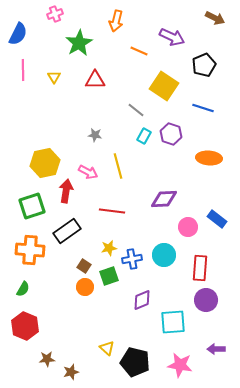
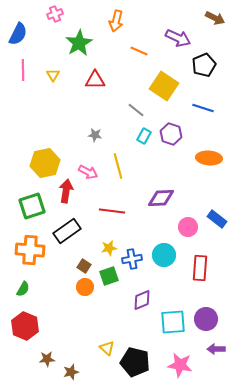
purple arrow at (172, 37): moved 6 px right, 1 px down
yellow triangle at (54, 77): moved 1 px left, 2 px up
purple diamond at (164, 199): moved 3 px left, 1 px up
purple circle at (206, 300): moved 19 px down
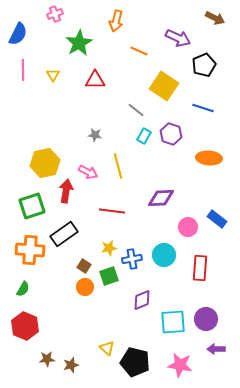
black rectangle at (67, 231): moved 3 px left, 3 px down
brown star at (71, 372): moved 7 px up
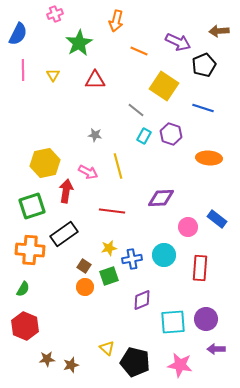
brown arrow at (215, 18): moved 4 px right, 13 px down; rotated 150 degrees clockwise
purple arrow at (178, 38): moved 4 px down
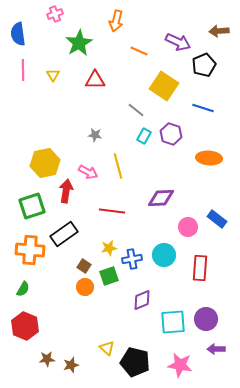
blue semicircle at (18, 34): rotated 145 degrees clockwise
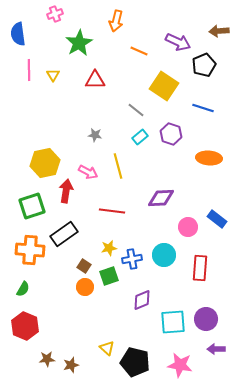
pink line at (23, 70): moved 6 px right
cyan rectangle at (144, 136): moved 4 px left, 1 px down; rotated 21 degrees clockwise
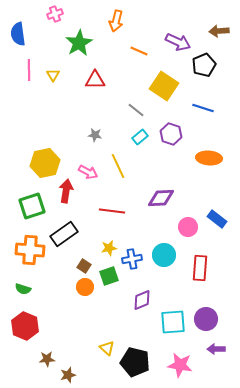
yellow line at (118, 166): rotated 10 degrees counterclockwise
green semicircle at (23, 289): rotated 77 degrees clockwise
brown star at (71, 365): moved 3 px left, 10 px down
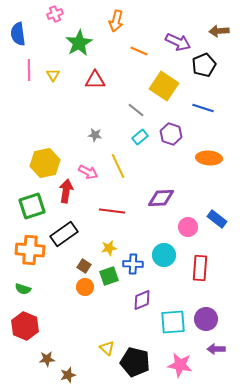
blue cross at (132, 259): moved 1 px right, 5 px down; rotated 12 degrees clockwise
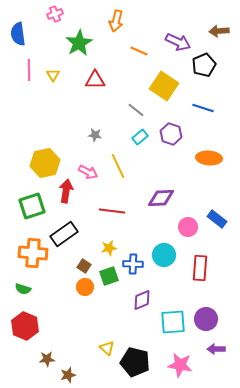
orange cross at (30, 250): moved 3 px right, 3 px down
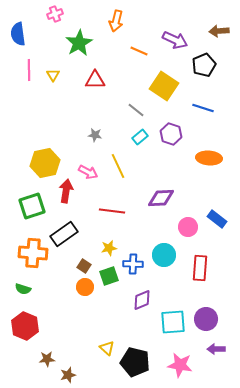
purple arrow at (178, 42): moved 3 px left, 2 px up
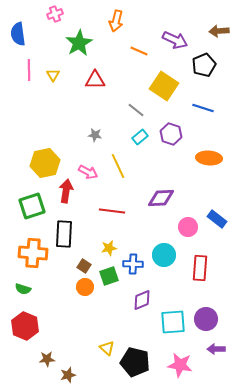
black rectangle at (64, 234): rotated 52 degrees counterclockwise
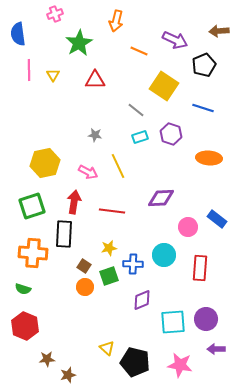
cyan rectangle at (140, 137): rotated 21 degrees clockwise
red arrow at (66, 191): moved 8 px right, 11 px down
